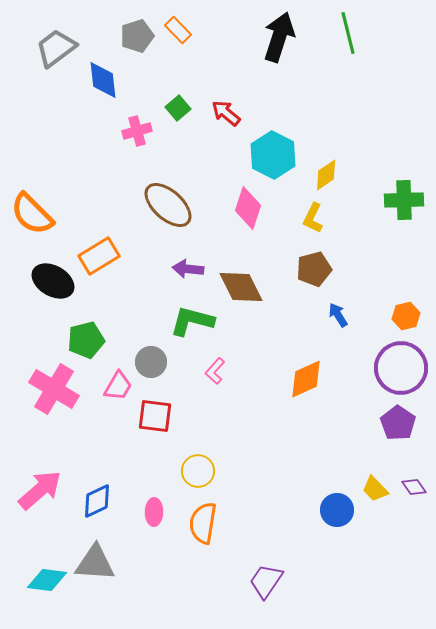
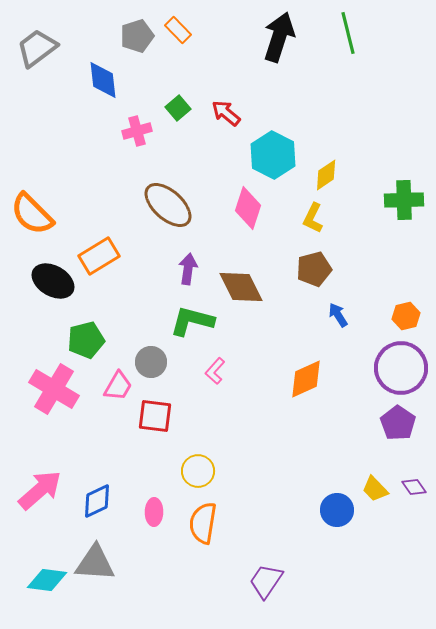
gray trapezoid at (56, 48): moved 19 px left
purple arrow at (188, 269): rotated 92 degrees clockwise
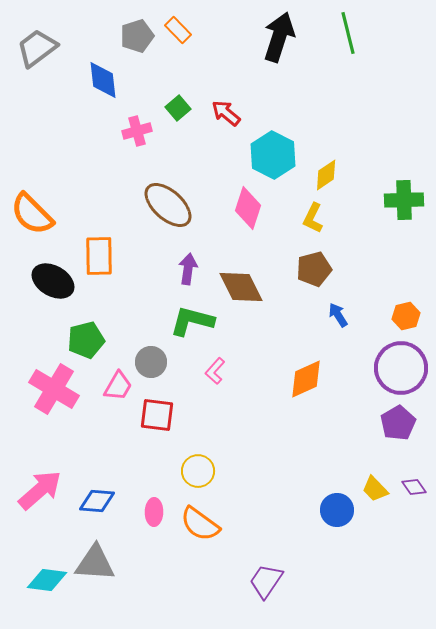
orange rectangle at (99, 256): rotated 60 degrees counterclockwise
red square at (155, 416): moved 2 px right, 1 px up
purple pentagon at (398, 423): rotated 8 degrees clockwise
blue diamond at (97, 501): rotated 30 degrees clockwise
orange semicircle at (203, 523): moved 3 px left, 1 px down; rotated 63 degrees counterclockwise
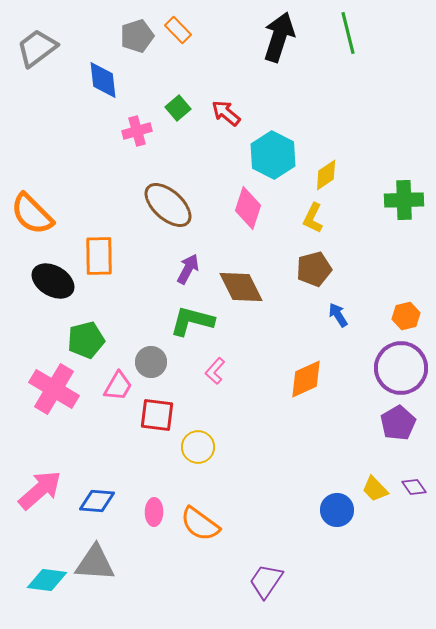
purple arrow at (188, 269): rotated 20 degrees clockwise
yellow circle at (198, 471): moved 24 px up
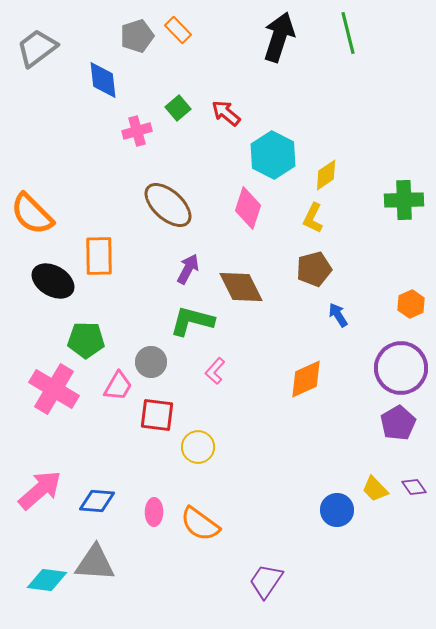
orange hexagon at (406, 316): moved 5 px right, 12 px up; rotated 12 degrees counterclockwise
green pentagon at (86, 340): rotated 15 degrees clockwise
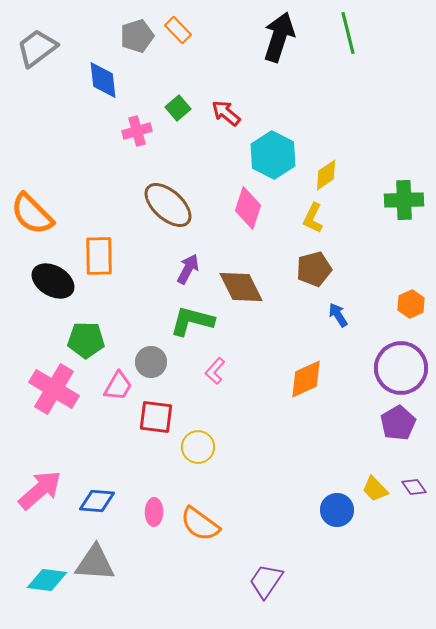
red square at (157, 415): moved 1 px left, 2 px down
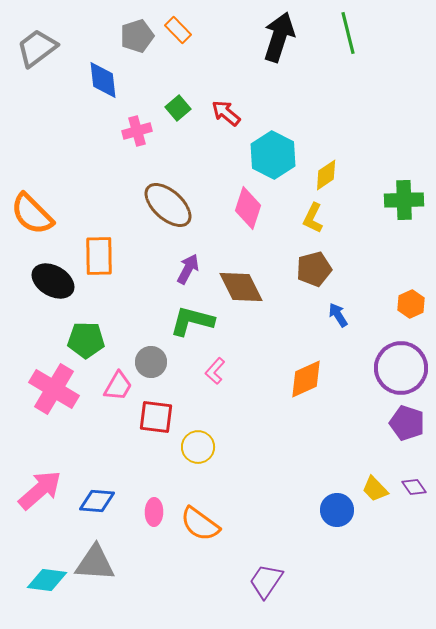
purple pentagon at (398, 423): moved 9 px right; rotated 24 degrees counterclockwise
